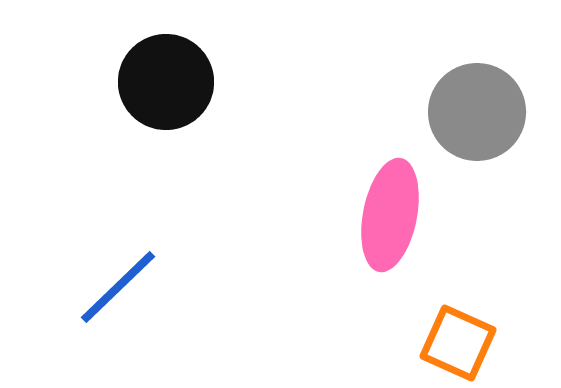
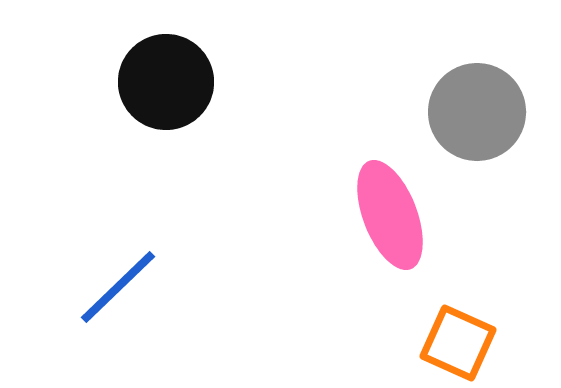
pink ellipse: rotated 32 degrees counterclockwise
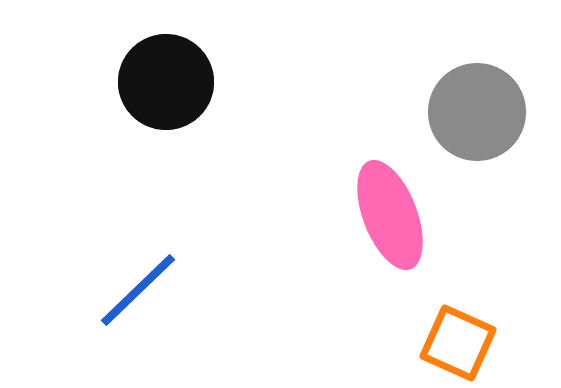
blue line: moved 20 px right, 3 px down
